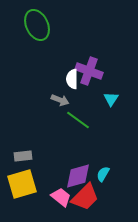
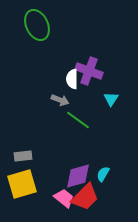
pink trapezoid: moved 3 px right, 1 px down
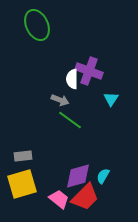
green line: moved 8 px left
cyan semicircle: moved 2 px down
pink trapezoid: moved 5 px left, 1 px down
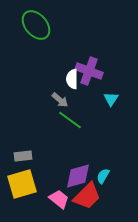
green ellipse: moved 1 px left; rotated 16 degrees counterclockwise
gray arrow: rotated 18 degrees clockwise
red trapezoid: moved 2 px right, 1 px up
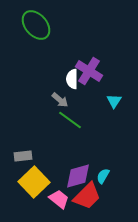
purple cross: rotated 12 degrees clockwise
cyan triangle: moved 3 px right, 2 px down
yellow square: moved 12 px right, 2 px up; rotated 28 degrees counterclockwise
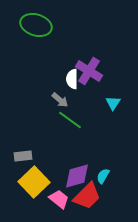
green ellipse: rotated 32 degrees counterclockwise
cyan triangle: moved 1 px left, 2 px down
purple diamond: moved 1 px left
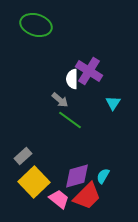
gray rectangle: rotated 36 degrees counterclockwise
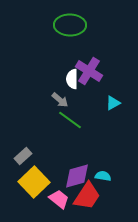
green ellipse: moved 34 px right; rotated 16 degrees counterclockwise
cyan triangle: rotated 28 degrees clockwise
cyan semicircle: rotated 70 degrees clockwise
red trapezoid: rotated 12 degrees counterclockwise
